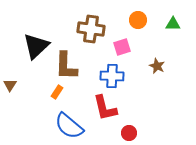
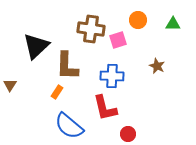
pink square: moved 4 px left, 7 px up
brown L-shape: moved 1 px right
red circle: moved 1 px left, 1 px down
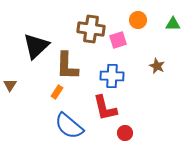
red circle: moved 3 px left, 1 px up
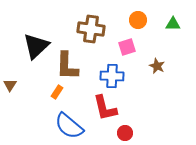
pink square: moved 9 px right, 7 px down
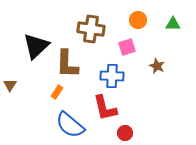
brown L-shape: moved 2 px up
blue semicircle: moved 1 px right, 1 px up
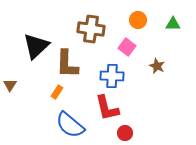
pink square: rotated 36 degrees counterclockwise
red L-shape: moved 2 px right
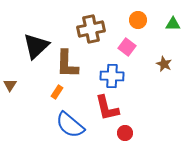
brown cross: rotated 20 degrees counterclockwise
brown star: moved 7 px right, 2 px up
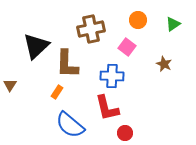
green triangle: rotated 35 degrees counterclockwise
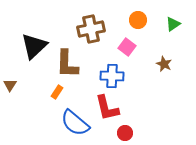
black triangle: moved 2 px left
blue semicircle: moved 5 px right, 2 px up
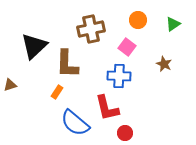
blue cross: moved 7 px right
brown triangle: rotated 40 degrees clockwise
